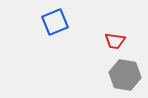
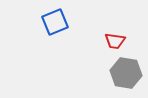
gray hexagon: moved 1 px right, 2 px up
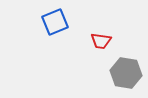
red trapezoid: moved 14 px left
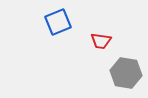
blue square: moved 3 px right
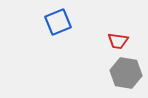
red trapezoid: moved 17 px right
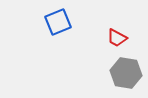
red trapezoid: moved 1 px left, 3 px up; rotated 20 degrees clockwise
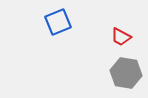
red trapezoid: moved 4 px right, 1 px up
